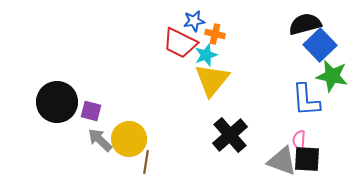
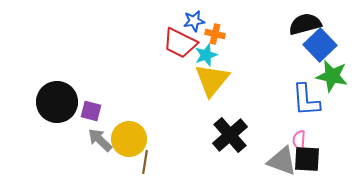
brown line: moved 1 px left
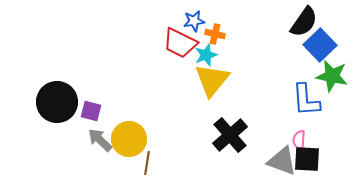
black semicircle: moved 1 px left, 2 px up; rotated 140 degrees clockwise
brown line: moved 2 px right, 1 px down
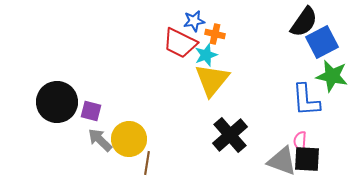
blue square: moved 2 px right, 3 px up; rotated 16 degrees clockwise
pink semicircle: moved 1 px right, 1 px down
